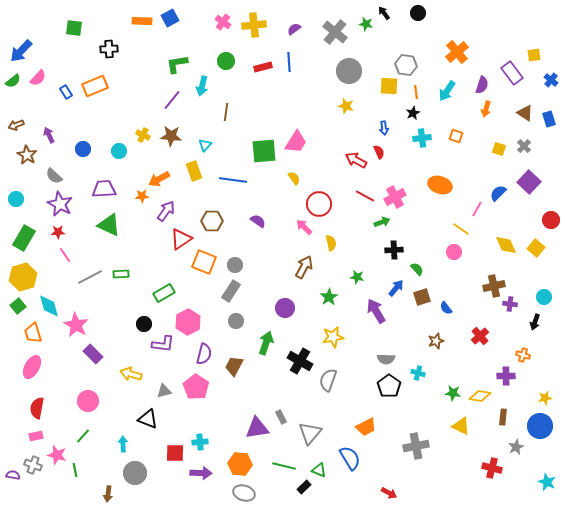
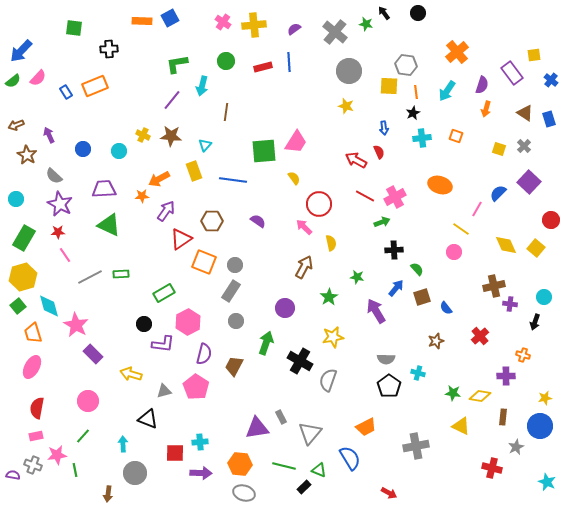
pink star at (57, 455): rotated 24 degrees counterclockwise
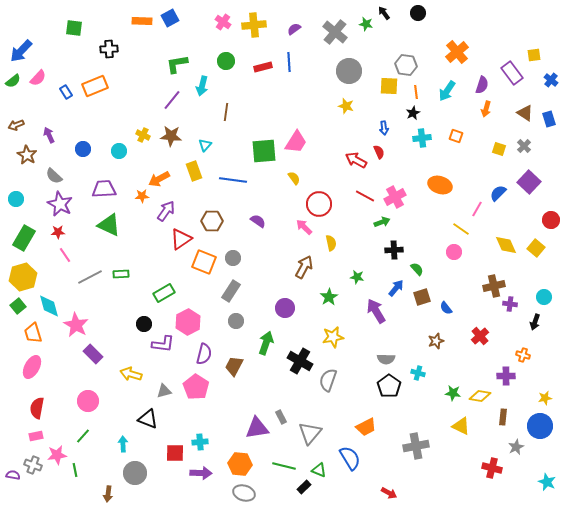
gray circle at (235, 265): moved 2 px left, 7 px up
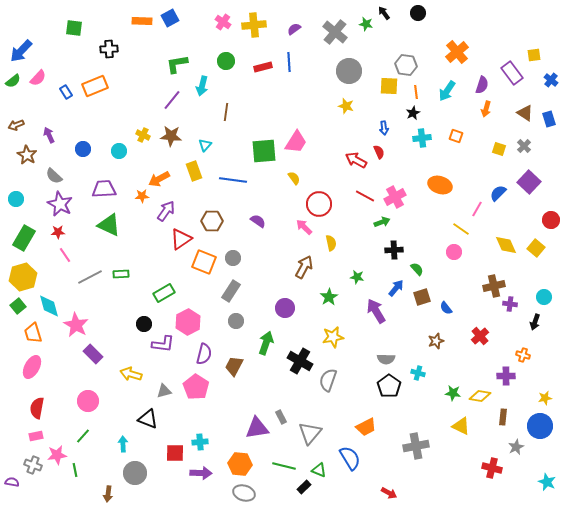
purple semicircle at (13, 475): moved 1 px left, 7 px down
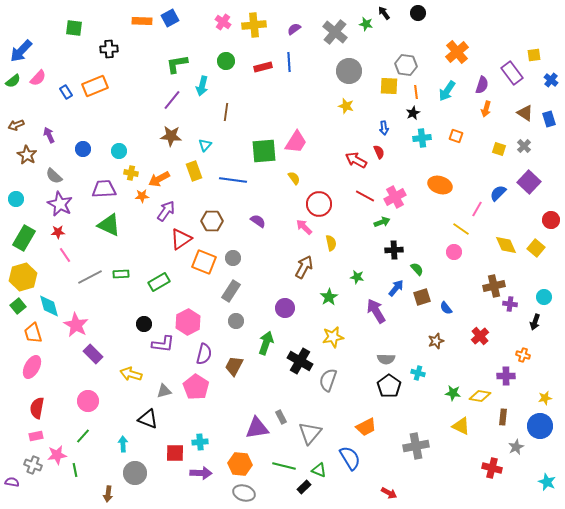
yellow cross at (143, 135): moved 12 px left, 38 px down; rotated 16 degrees counterclockwise
green rectangle at (164, 293): moved 5 px left, 11 px up
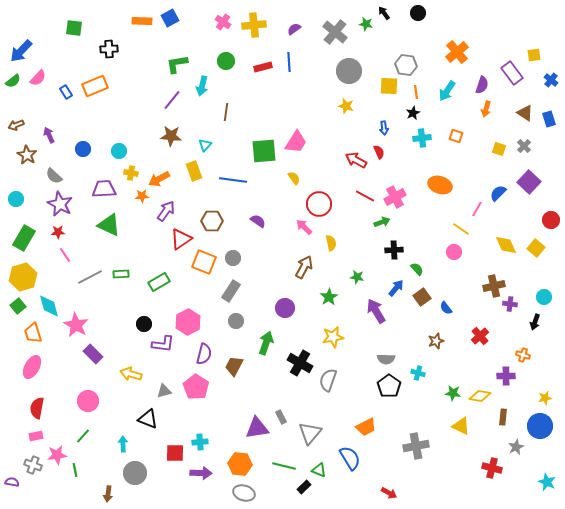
brown square at (422, 297): rotated 18 degrees counterclockwise
black cross at (300, 361): moved 2 px down
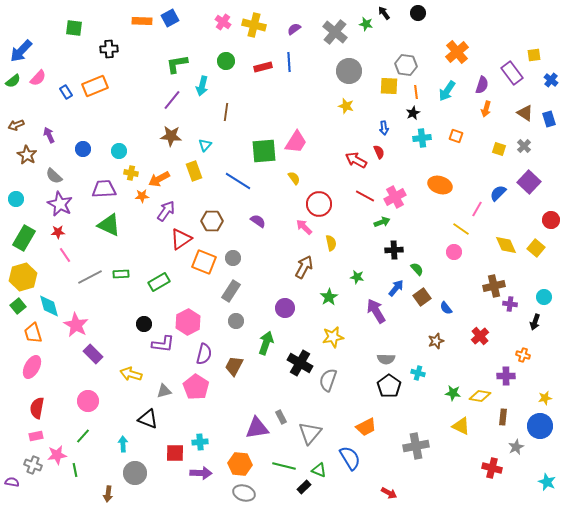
yellow cross at (254, 25): rotated 20 degrees clockwise
blue line at (233, 180): moved 5 px right, 1 px down; rotated 24 degrees clockwise
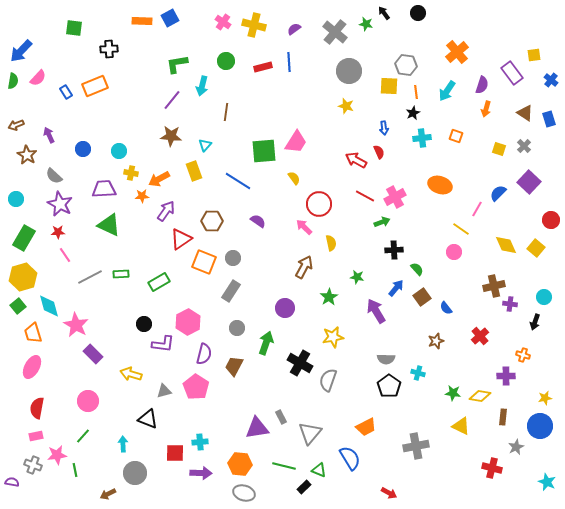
green semicircle at (13, 81): rotated 42 degrees counterclockwise
gray circle at (236, 321): moved 1 px right, 7 px down
brown arrow at (108, 494): rotated 56 degrees clockwise
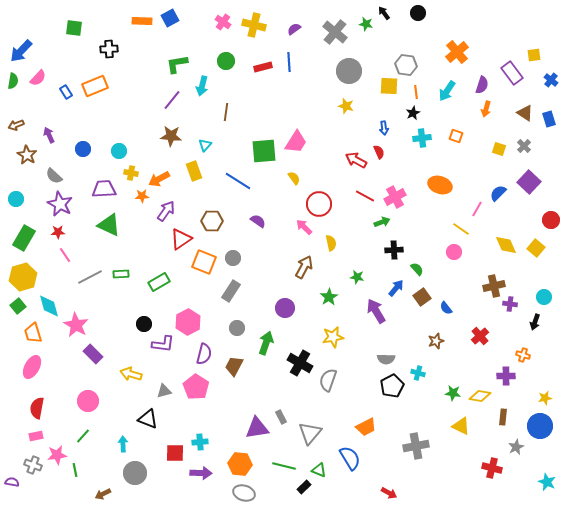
black pentagon at (389, 386): moved 3 px right; rotated 10 degrees clockwise
brown arrow at (108, 494): moved 5 px left
